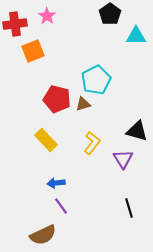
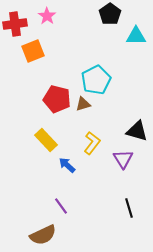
blue arrow: moved 11 px right, 18 px up; rotated 48 degrees clockwise
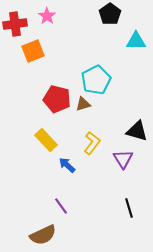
cyan triangle: moved 5 px down
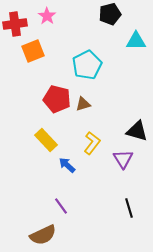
black pentagon: rotated 20 degrees clockwise
cyan pentagon: moved 9 px left, 15 px up
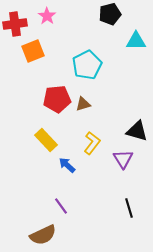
red pentagon: rotated 20 degrees counterclockwise
